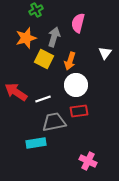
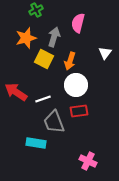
gray trapezoid: rotated 100 degrees counterclockwise
cyan rectangle: rotated 18 degrees clockwise
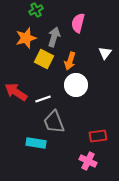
red rectangle: moved 19 px right, 25 px down
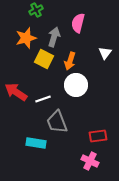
gray trapezoid: moved 3 px right
pink cross: moved 2 px right
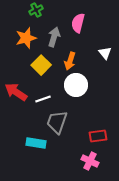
white triangle: rotated 16 degrees counterclockwise
yellow square: moved 3 px left, 6 px down; rotated 18 degrees clockwise
gray trapezoid: rotated 40 degrees clockwise
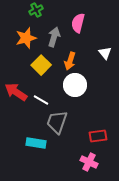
white circle: moved 1 px left
white line: moved 2 px left, 1 px down; rotated 49 degrees clockwise
pink cross: moved 1 px left, 1 px down
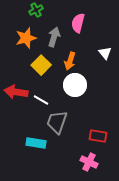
red arrow: rotated 25 degrees counterclockwise
red rectangle: rotated 18 degrees clockwise
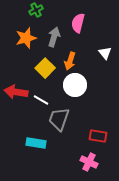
yellow square: moved 4 px right, 3 px down
gray trapezoid: moved 2 px right, 3 px up
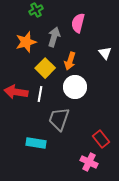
orange star: moved 4 px down
white circle: moved 2 px down
white line: moved 1 px left, 6 px up; rotated 70 degrees clockwise
red rectangle: moved 3 px right, 3 px down; rotated 42 degrees clockwise
